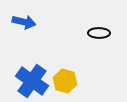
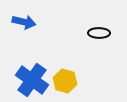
blue cross: moved 1 px up
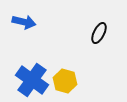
black ellipse: rotated 65 degrees counterclockwise
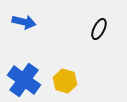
black ellipse: moved 4 px up
blue cross: moved 8 px left
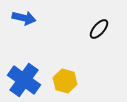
blue arrow: moved 4 px up
black ellipse: rotated 15 degrees clockwise
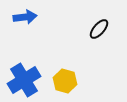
blue arrow: moved 1 px right, 1 px up; rotated 20 degrees counterclockwise
blue cross: rotated 24 degrees clockwise
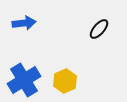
blue arrow: moved 1 px left, 6 px down
yellow hexagon: rotated 20 degrees clockwise
